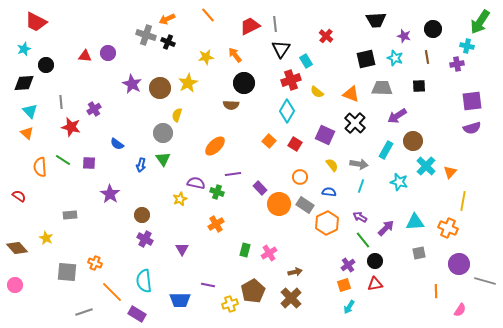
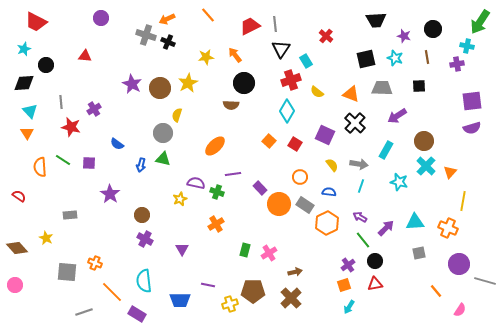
purple circle at (108, 53): moved 7 px left, 35 px up
orange triangle at (27, 133): rotated 16 degrees clockwise
brown circle at (413, 141): moved 11 px right
green triangle at (163, 159): rotated 42 degrees counterclockwise
brown pentagon at (253, 291): rotated 30 degrees clockwise
orange line at (436, 291): rotated 40 degrees counterclockwise
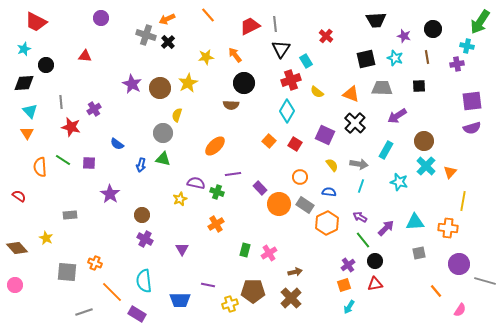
black cross at (168, 42): rotated 24 degrees clockwise
orange cross at (448, 228): rotated 18 degrees counterclockwise
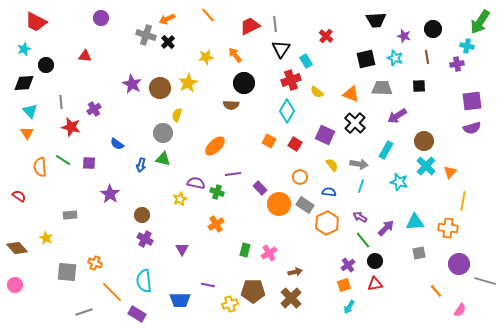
orange square at (269, 141): rotated 16 degrees counterclockwise
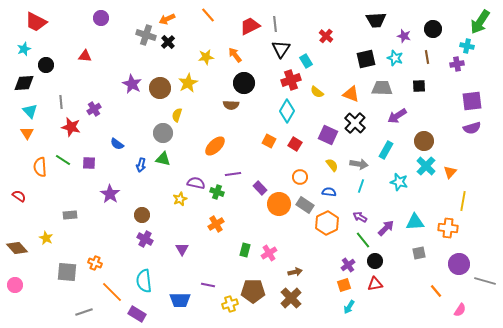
purple square at (325, 135): moved 3 px right
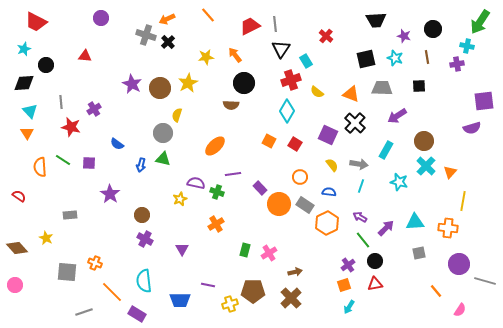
purple square at (472, 101): moved 12 px right
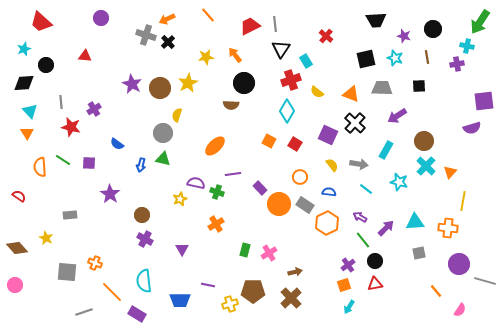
red trapezoid at (36, 22): moved 5 px right; rotated 15 degrees clockwise
cyan line at (361, 186): moved 5 px right, 3 px down; rotated 72 degrees counterclockwise
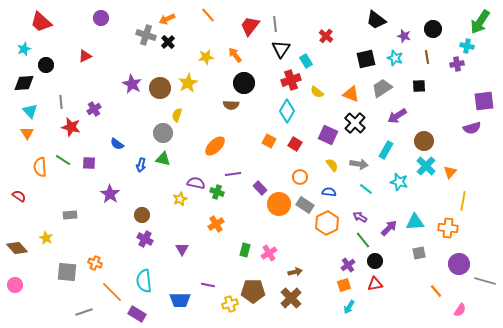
black trapezoid at (376, 20): rotated 40 degrees clockwise
red trapezoid at (250, 26): rotated 25 degrees counterclockwise
red triangle at (85, 56): rotated 32 degrees counterclockwise
gray trapezoid at (382, 88): rotated 35 degrees counterclockwise
purple arrow at (386, 228): moved 3 px right
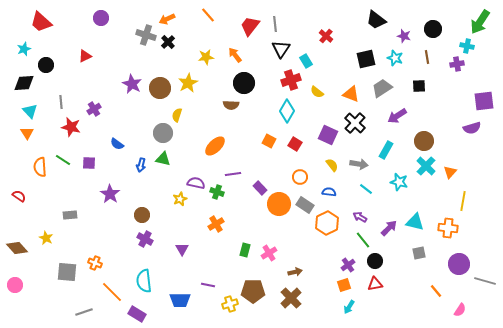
cyan triangle at (415, 222): rotated 18 degrees clockwise
